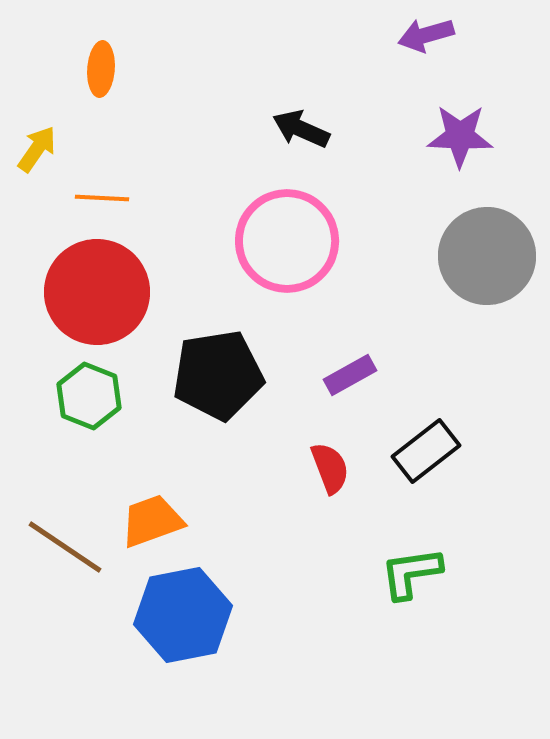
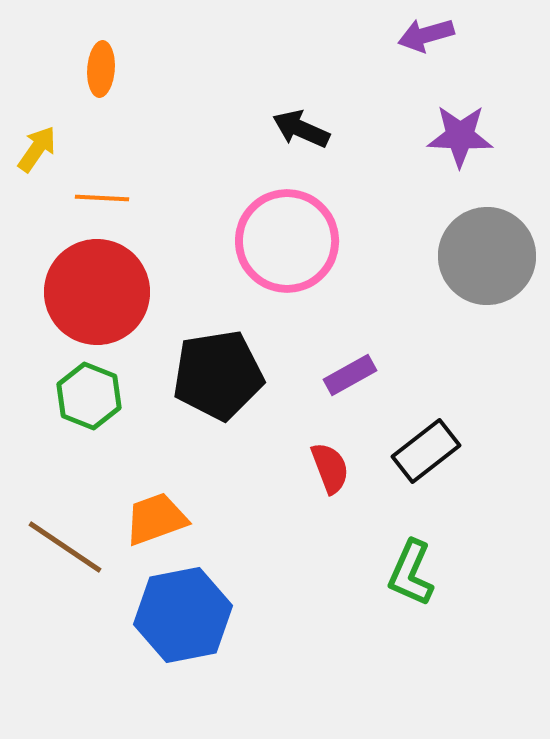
orange trapezoid: moved 4 px right, 2 px up
green L-shape: rotated 58 degrees counterclockwise
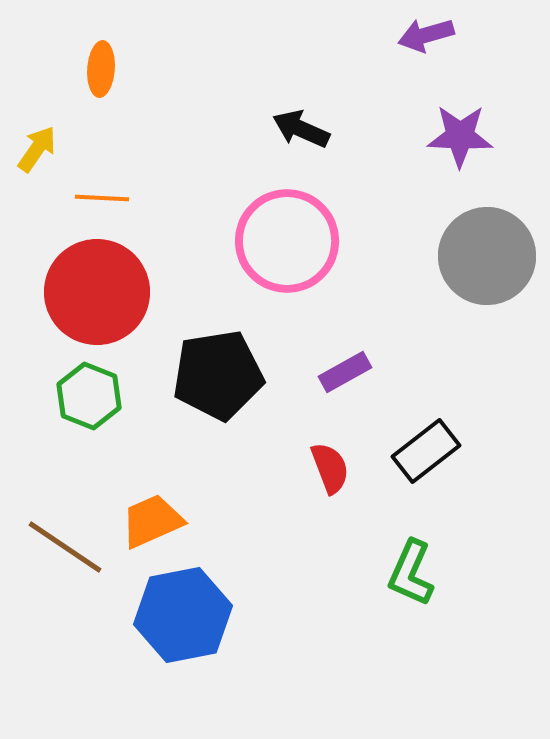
purple rectangle: moved 5 px left, 3 px up
orange trapezoid: moved 4 px left, 2 px down; rotated 4 degrees counterclockwise
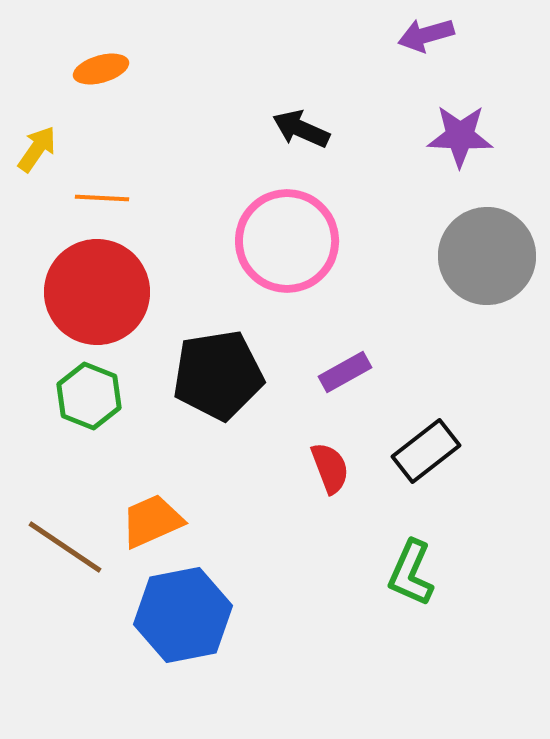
orange ellipse: rotated 70 degrees clockwise
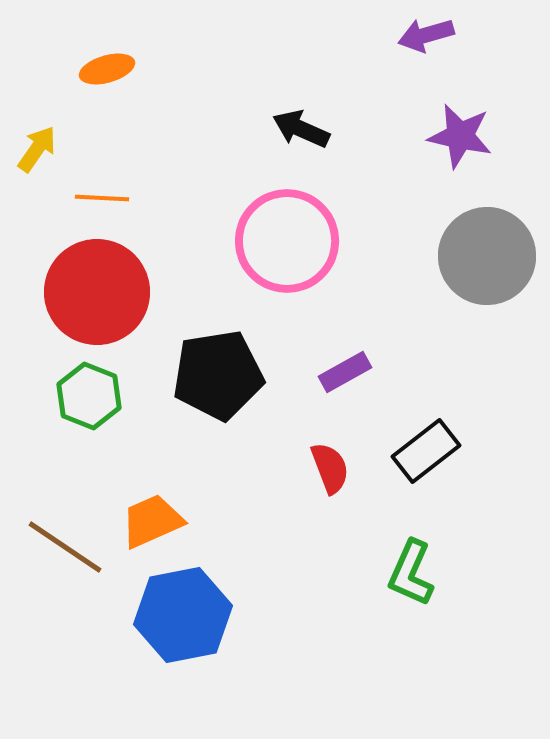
orange ellipse: moved 6 px right
purple star: rotated 10 degrees clockwise
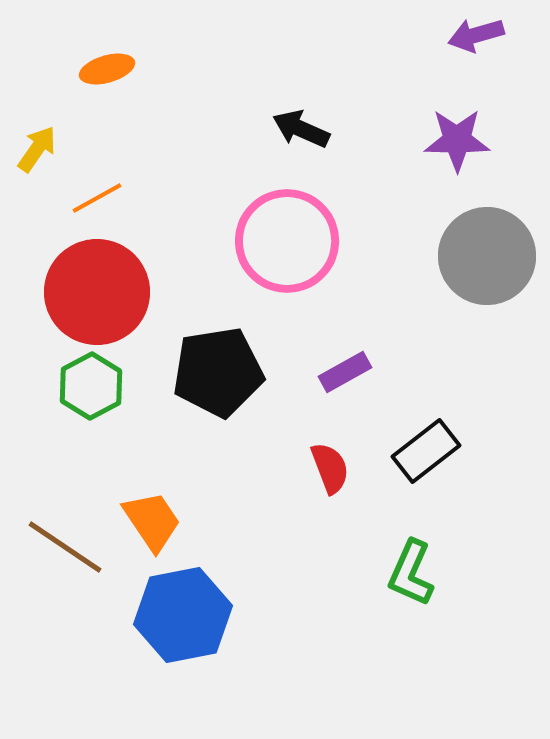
purple arrow: moved 50 px right
purple star: moved 3 px left, 4 px down; rotated 12 degrees counterclockwise
orange line: moved 5 px left; rotated 32 degrees counterclockwise
black pentagon: moved 3 px up
green hexagon: moved 2 px right, 10 px up; rotated 10 degrees clockwise
orange trapezoid: rotated 80 degrees clockwise
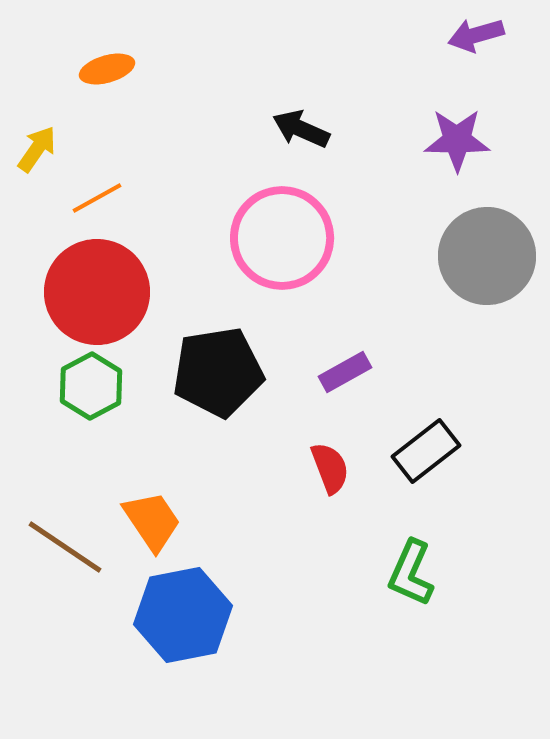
pink circle: moved 5 px left, 3 px up
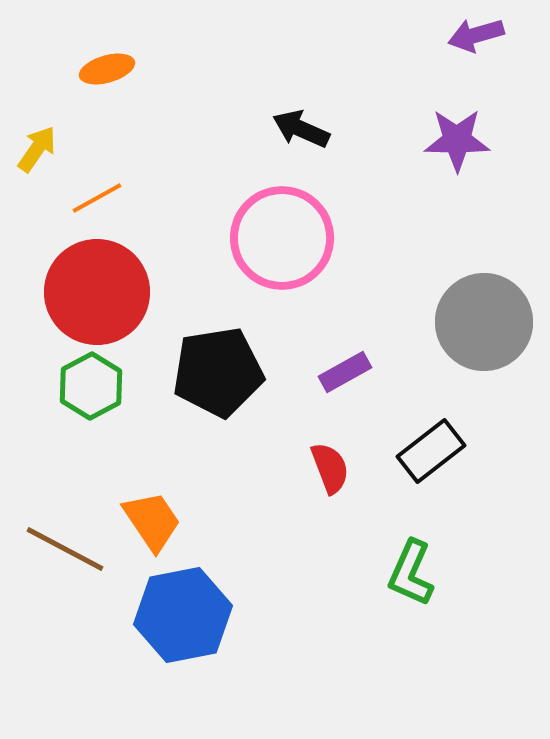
gray circle: moved 3 px left, 66 px down
black rectangle: moved 5 px right
brown line: moved 2 px down; rotated 6 degrees counterclockwise
